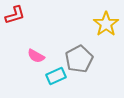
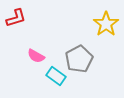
red L-shape: moved 1 px right, 3 px down
cyan rectangle: rotated 60 degrees clockwise
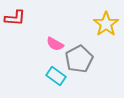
red L-shape: moved 1 px left; rotated 20 degrees clockwise
pink semicircle: moved 19 px right, 12 px up
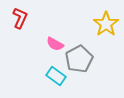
red L-shape: moved 5 px right; rotated 70 degrees counterclockwise
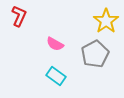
red L-shape: moved 1 px left, 2 px up
yellow star: moved 3 px up
gray pentagon: moved 16 px right, 5 px up
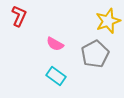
yellow star: moved 2 px right; rotated 15 degrees clockwise
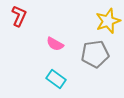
gray pentagon: rotated 20 degrees clockwise
cyan rectangle: moved 3 px down
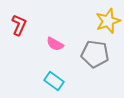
red L-shape: moved 9 px down
gray pentagon: rotated 16 degrees clockwise
cyan rectangle: moved 2 px left, 2 px down
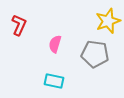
pink semicircle: rotated 78 degrees clockwise
cyan rectangle: rotated 24 degrees counterclockwise
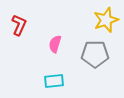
yellow star: moved 2 px left, 1 px up
gray pentagon: rotated 8 degrees counterclockwise
cyan rectangle: rotated 18 degrees counterclockwise
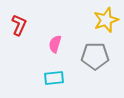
gray pentagon: moved 2 px down
cyan rectangle: moved 3 px up
